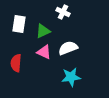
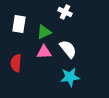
white cross: moved 2 px right
green triangle: moved 1 px right, 1 px down
white semicircle: moved 1 px down; rotated 72 degrees clockwise
pink triangle: rotated 28 degrees counterclockwise
cyan star: moved 1 px left
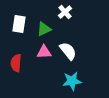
white cross: rotated 24 degrees clockwise
green triangle: moved 3 px up
white semicircle: moved 2 px down
cyan star: moved 2 px right, 4 px down
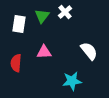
green triangle: moved 2 px left, 13 px up; rotated 28 degrees counterclockwise
white semicircle: moved 21 px right
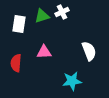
white cross: moved 3 px left; rotated 16 degrees clockwise
green triangle: rotated 35 degrees clockwise
white semicircle: rotated 18 degrees clockwise
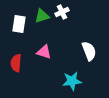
pink triangle: rotated 21 degrees clockwise
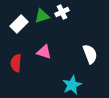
white rectangle: rotated 36 degrees clockwise
white semicircle: moved 1 px right, 3 px down
cyan star: moved 4 px down; rotated 18 degrees counterclockwise
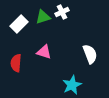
green triangle: moved 1 px right, 1 px down
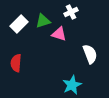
white cross: moved 9 px right
green triangle: moved 4 px down
pink triangle: moved 15 px right, 18 px up
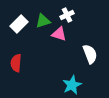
white cross: moved 4 px left, 3 px down
